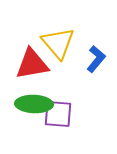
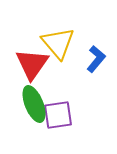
red triangle: rotated 45 degrees counterclockwise
green ellipse: rotated 66 degrees clockwise
purple square: moved 1 px down; rotated 12 degrees counterclockwise
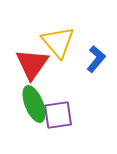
yellow triangle: moved 1 px up
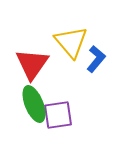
yellow triangle: moved 13 px right
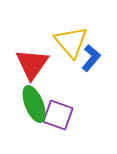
blue L-shape: moved 5 px left, 1 px up
purple square: rotated 28 degrees clockwise
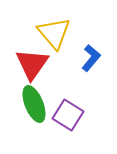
yellow triangle: moved 17 px left, 9 px up
purple square: moved 10 px right; rotated 12 degrees clockwise
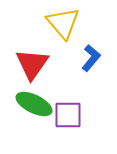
yellow triangle: moved 9 px right, 10 px up
green ellipse: rotated 42 degrees counterclockwise
purple square: rotated 32 degrees counterclockwise
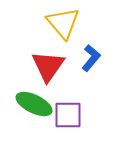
red triangle: moved 16 px right, 2 px down
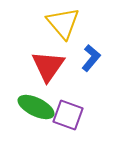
green ellipse: moved 2 px right, 3 px down
purple square: rotated 20 degrees clockwise
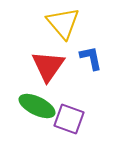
blue L-shape: rotated 52 degrees counterclockwise
green ellipse: moved 1 px right, 1 px up
purple square: moved 1 px right, 4 px down
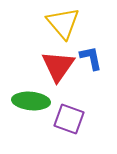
red triangle: moved 10 px right
green ellipse: moved 6 px left, 5 px up; rotated 21 degrees counterclockwise
